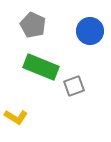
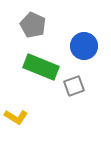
blue circle: moved 6 px left, 15 px down
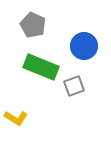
yellow L-shape: moved 1 px down
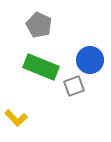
gray pentagon: moved 6 px right
blue circle: moved 6 px right, 14 px down
yellow L-shape: rotated 15 degrees clockwise
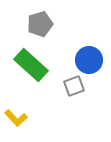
gray pentagon: moved 1 px right, 1 px up; rotated 30 degrees clockwise
blue circle: moved 1 px left
green rectangle: moved 10 px left, 2 px up; rotated 20 degrees clockwise
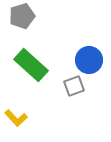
gray pentagon: moved 18 px left, 8 px up
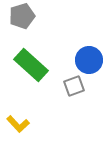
yellow L-shape: moved 2 px right, 6 px down
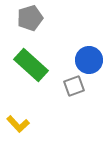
gray pentagon: moved 8 px right, 2 px down
